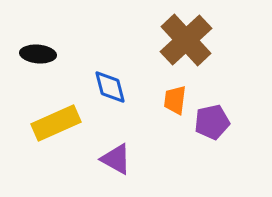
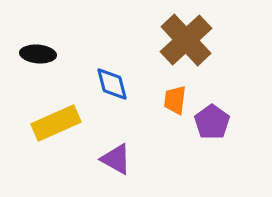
blue diamond: moved 2 px right, 3 px up
purple pentagon: rotated 24 degrees counterclockwise
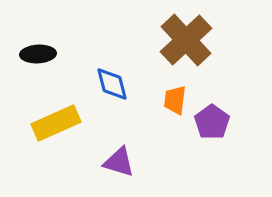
black ellipse: rotated 8 degrees counterclockwise
purple triangle: moved 3 px right, 3 px down; rotated 12 degrees counterclockwise
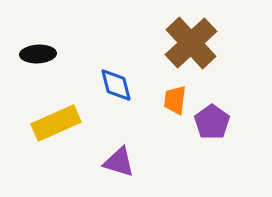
brown cross: moved 5 px right, 3 px down
blue diamond: moved 4 px right, 1 px down
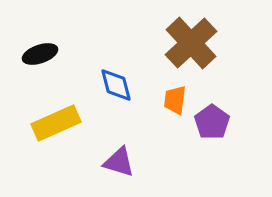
black ellipse: moved 2 px right; rotated 16 degrees counterclockwise
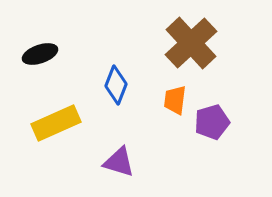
blue diamond: rotated 36 degrees clockwise
purple pentagon: rotated 20 degrees clockwise
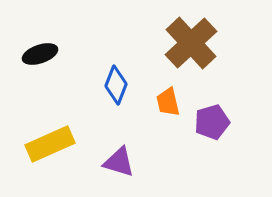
orange trapezoid: moved 7 px left, 2 px down; rotated 20 degrees counterclockwise
yellow rectangle: moved 6 px left, 21 px down
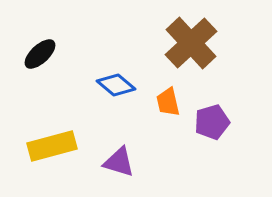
black ellipse: rotated 24 degrees counterclockwise
blue diamond: rotated 72 degrees counterclockwise
yellow rectangle: moved 2 px right, 2 px down; rotated 9 degrees clockwise
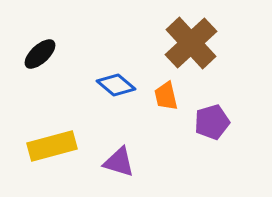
orange trapezoid: moved 2 px left, 6 px up
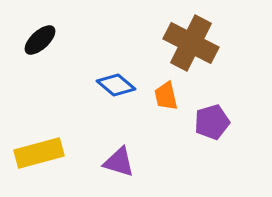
brown cross: rotated 20 degrees counterclockwise
black ellipse: moved 14 px up
yellow rectangle: moved 13 px left, 7 px down
